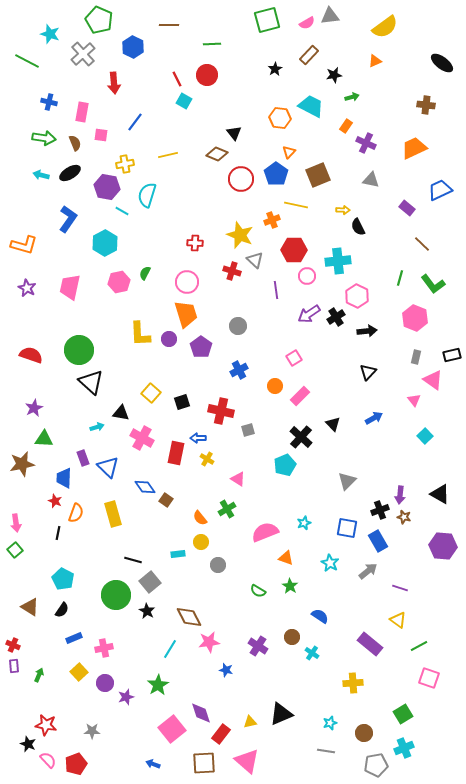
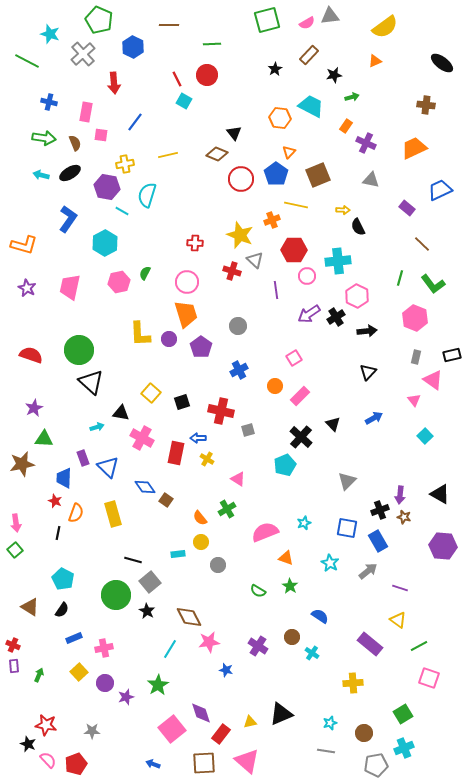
pink rectangle at (82, 112): moved 4 px right
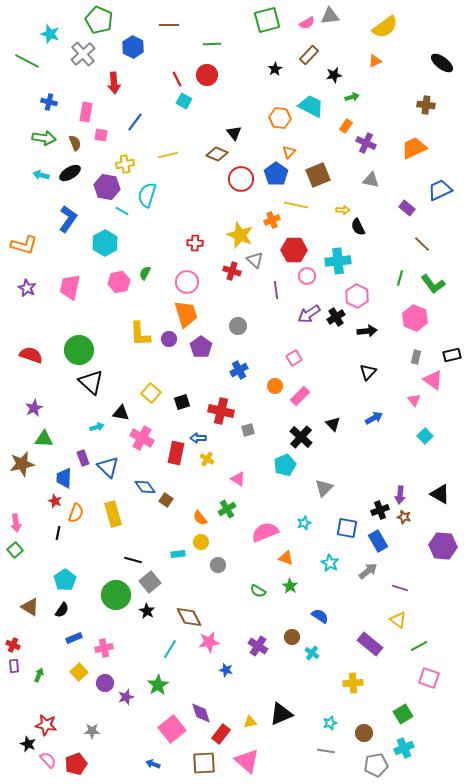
gray triangle at (347, 481): moved 23 px left, 7 px down
cyan pentagon at (63, 579): moved 2 px right, 1 px down; rotated 10 degrees clockwise
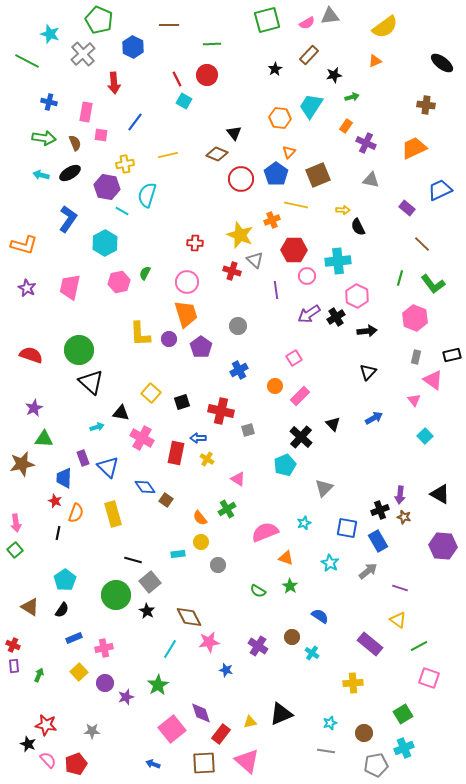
cyan trapezoid at (311, 106): rotated 84 degrees counterclockwise
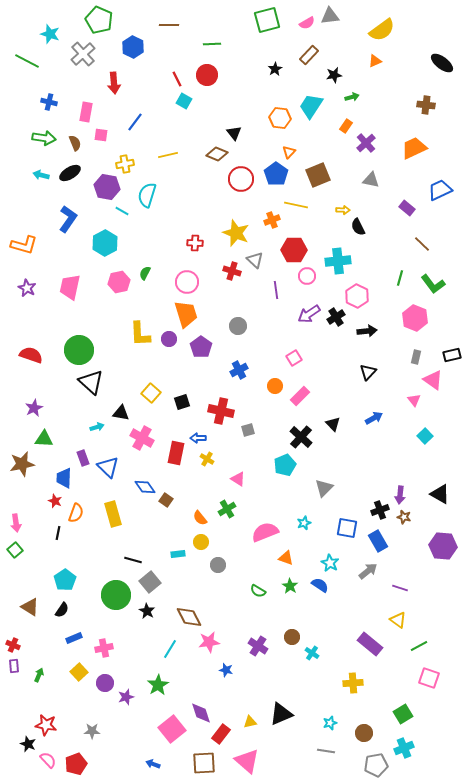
yellow semicircle at (385, 27): moved 3 px left, 3 px down
purple cross at (366, 143): rotated 24 degrees clockwise
yellow star at (240, 235): moved 4 px left, 2 px up
blue semicircle at (320, 616): moved 31 px up
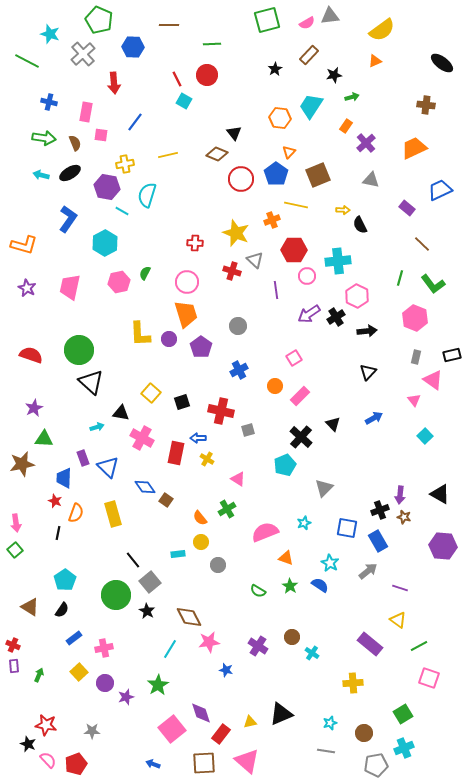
blue hexagon at (133, 47): rotated 25 degrees counterclockwise
black semicircle at (358, 227): moved 2 px right, 2 px up
black line at (133, 560): rotated 36 degrees clockwise
blue rectangle at (74, 638): rotated 14 degrees counterclockwise
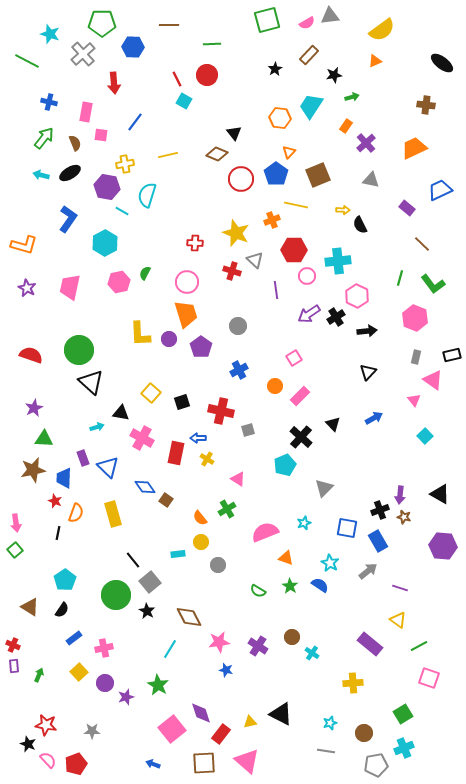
green pentagon at (99, 20): moved 3 px right, 3 px down; rotated 24 degrees counterclockwise
green arrow at (44, 138): rotated 60 degrees counterclockwise
brown star at (22, 464): moved 11 px right, 6 px down
pink star at (209, 642): moved 10 px right
green star at (158, 685): rotated 10 degrees counterclockwise
black triangle at (281, 714): rotated 50 degrees clockwise
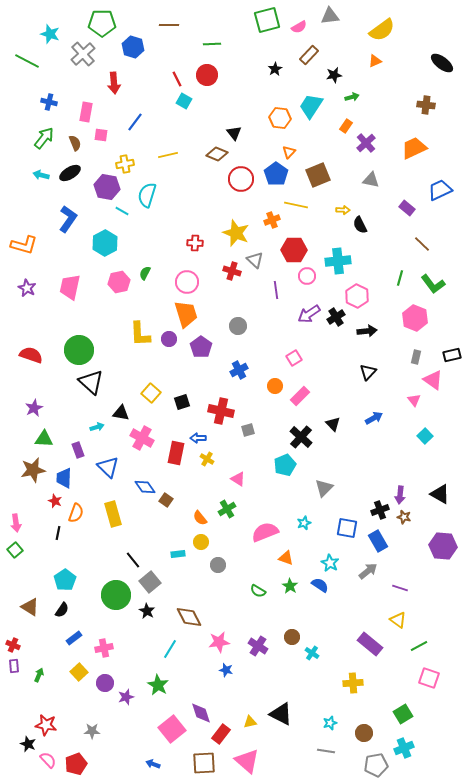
pink semicircle at (307, 23): moved 8 px left, 4 px down
blue hexagon at (133, 47): rotated 15 degrees clockwise
purple rectangle at (83, 458): moved 5 px left, 8 px up
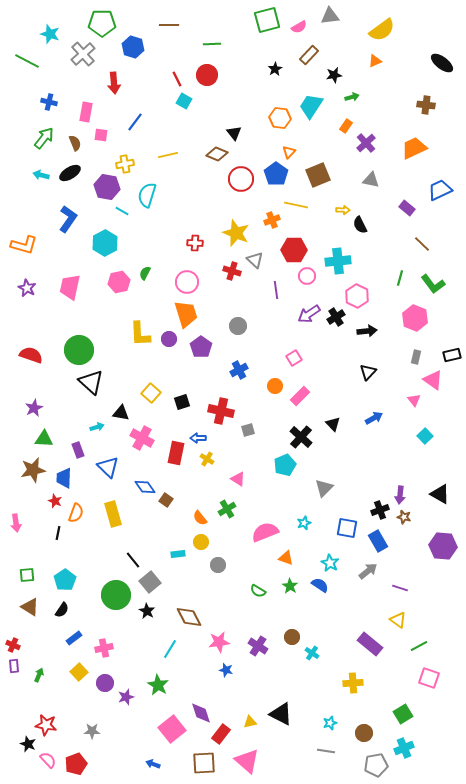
green square at (15, 550): moved 12 px right, 25 px down; rotated 35 degrees clockwise
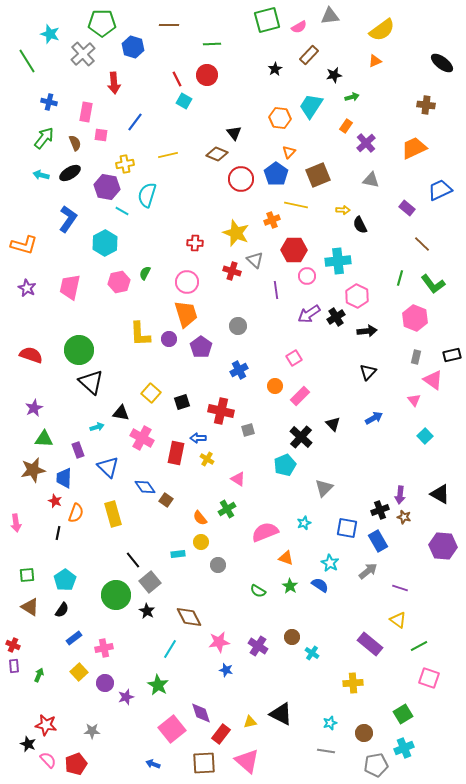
green line at (27, 61): rotated 30 degrees clockwise
